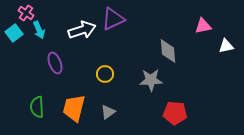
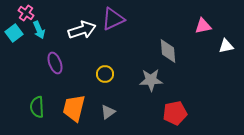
red pentagon: rotated 15 degrees counterclockwise
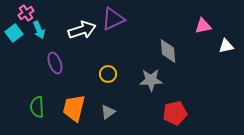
pink cross: rotated 21 degrees clockwise
yellow circle: moved 3 px right
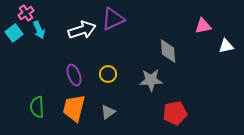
purple ellipse: moved 19 px right, 12 px down
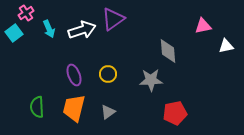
purple triangle: rotated 10 degrees counterclockwise
cyan arrow: moved 10 px right, 1 px up
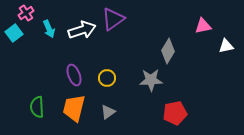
gray diamond: rotated 35 degrees clockwise
yellow circle: moved 1 px left, 4 px down
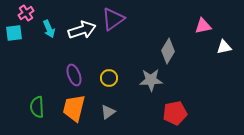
cyan square: rotated 30 degrees clockwise
white triangle: moved 2 px left, 1 px down
yellow circle: moved 2 px right
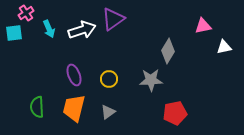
yellow circle: moved 1 px down
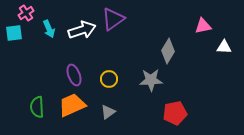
white triangle: rotated 14 degrees clockwise
orange trapezoid: moved 2 px left, 3 px up; rotated 52 degrees clockwise
